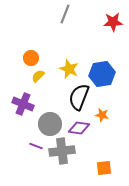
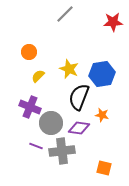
gray line: rotated 24 degrees clockwise
orange circle: moved 2 px left, 6 px up
purple cross: moved 7 px right, 3 px down
gray circle: moved 1 px right, 1 px up
orange square: rotated 21 degrees clockwise
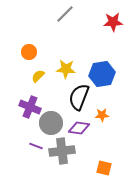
yellow star: moved 3 px left; rotated 18 degrees counterclockwise
orange star: rotated 16 degrees counterclockwise
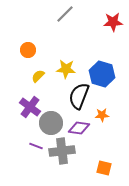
orange circle: moved 1 px left, 2 px up
blue hexagon: rotated 25 degrees clockwise
black semicircle: moved 1 px up
purple cross: rotated 15 degrees clockwise
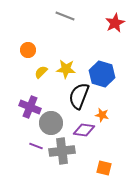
gray line: moved 2 px down; rotated 66 degrees clockwise
red star: moved 2 px right, 1 px down; rotated 24 degrees counterclockwise
yellow semicircle: moved 3 px right, 4 px up
purple cross: rotated 15 degrees counterclockwise
orange star: rotated 16 degrees clockwise
purple diamond: moved 5 px right, 2 px down
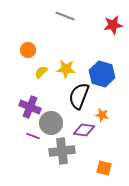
red star: moved 2 px left, 2 px down; rotated 18 degrees clockwise
purple line: moved 3 px left, 10 px up
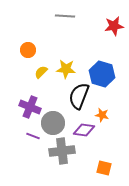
gray line: rotated 18 degrees counterclockwise
red star: moved 1 px right, 1 px down
gray circle: moved 2 px right
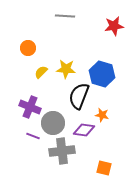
orange circle: moved 2 px up
